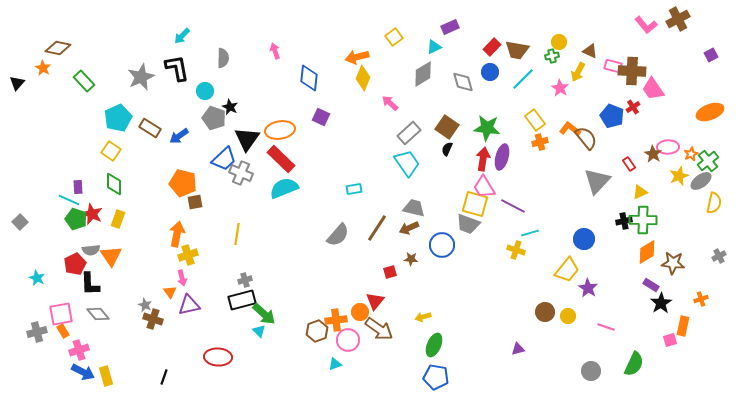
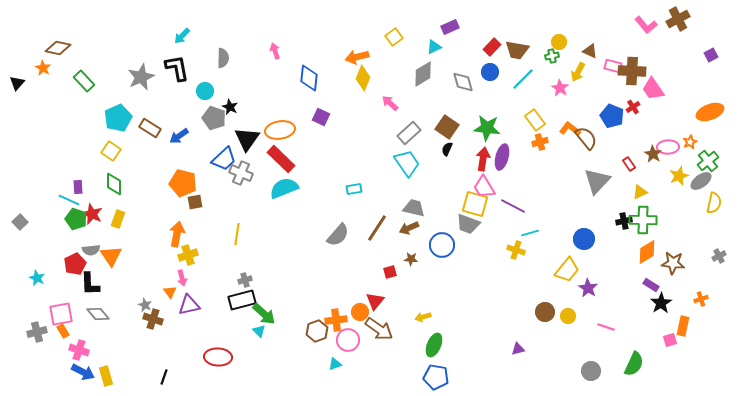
orange star at (691, 154): moved 1 px left, 12 px up
pink cross at (79, 350): rotated 36 degrees clockwise
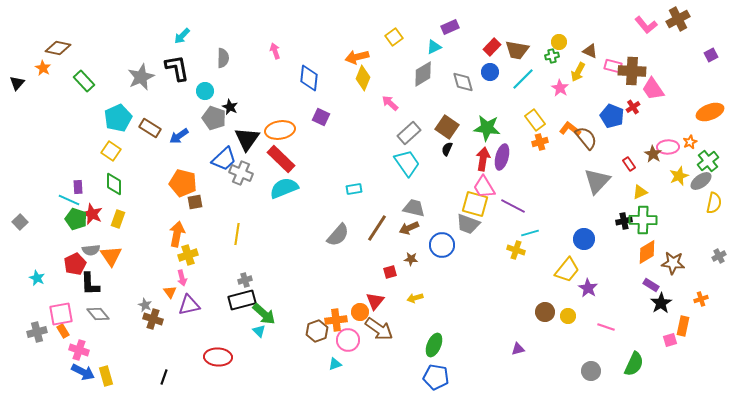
yellow arrow at (423, 317): moved 8 px left, 19 px up
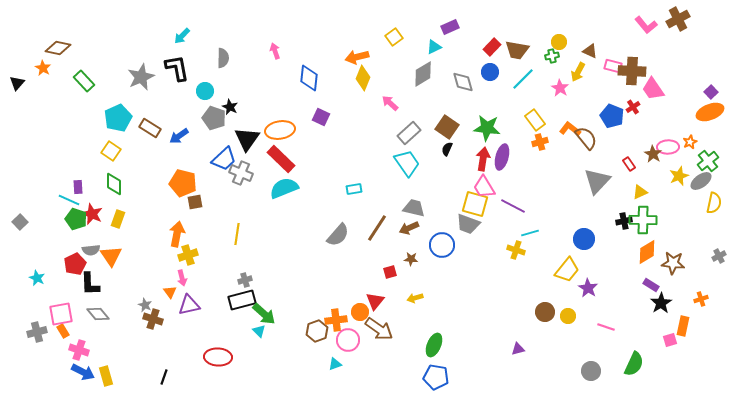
purple square at (711, 55): moved 37 px down; rotated 16 degrees counterclockwise
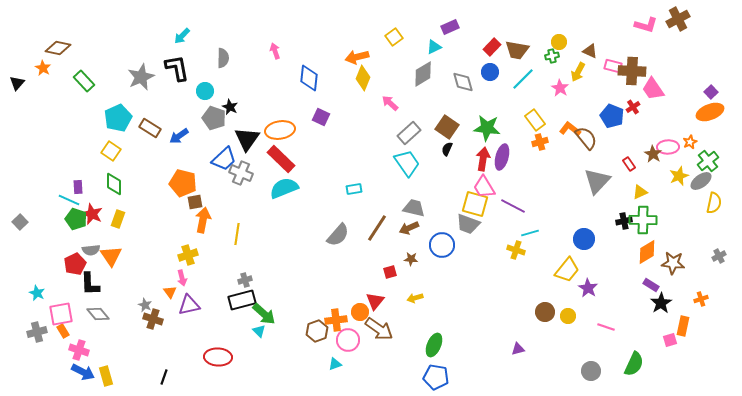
pink L-shape at (646, 25): rotated 35 degrees counterclockwise
orange arrow at (177, 234): moved 26 px right, 14 px up
cyan star at (37, 278): moved 15 px down
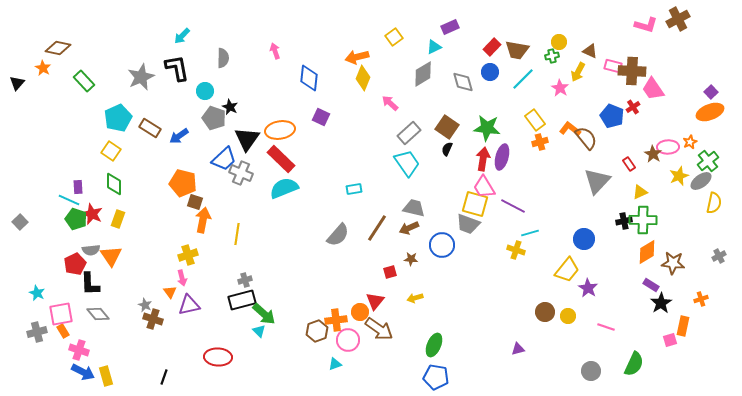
brown square at (195, 202): rotated 28 degrees clockwise
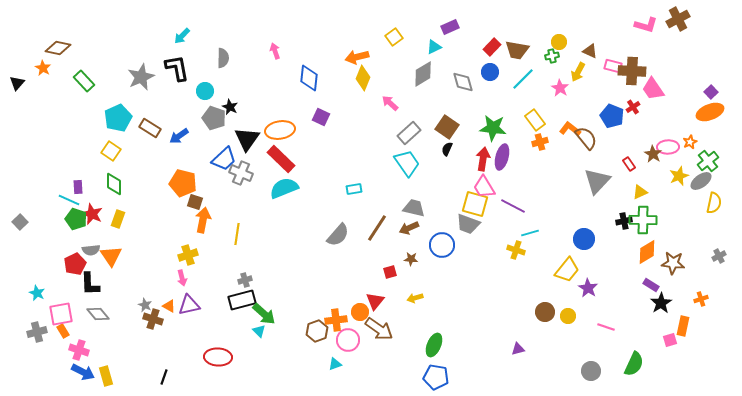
green star at (487, 128): moved 6 px right
orange triangle at (170, 292): moved 1 px left, 14 px down; rotated 24 degrees counterclockwise
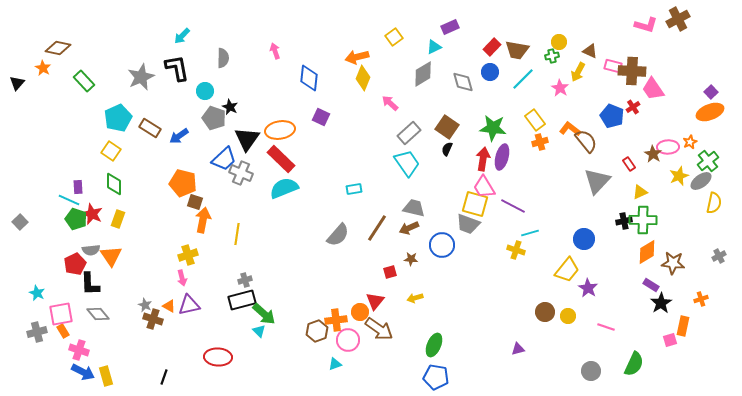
brown semicircle at (586, 138): moved 3 px down
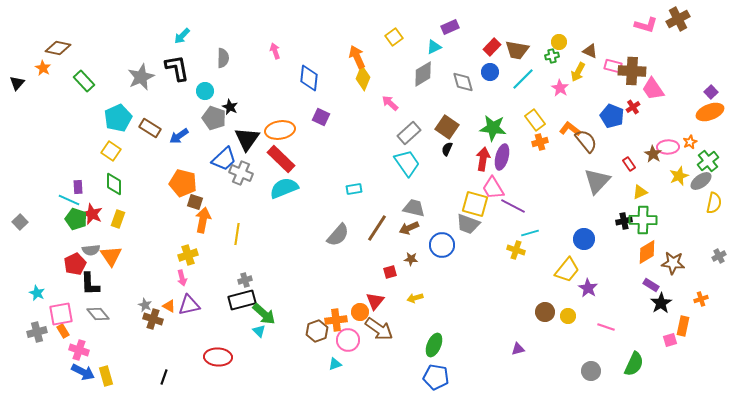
orange arrow at (357, 57): rotated 80 degrees clockwise
pink trapezoid at (484, 187): moved 9 px right, 1 px down
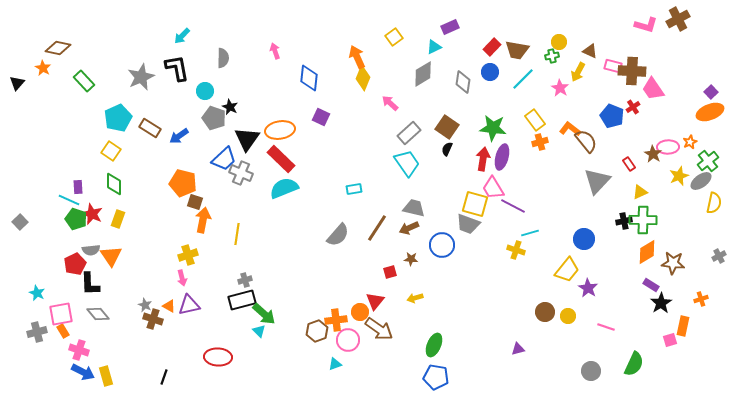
gray diamond at (463, 82): rotated 25 degrees clockwise
